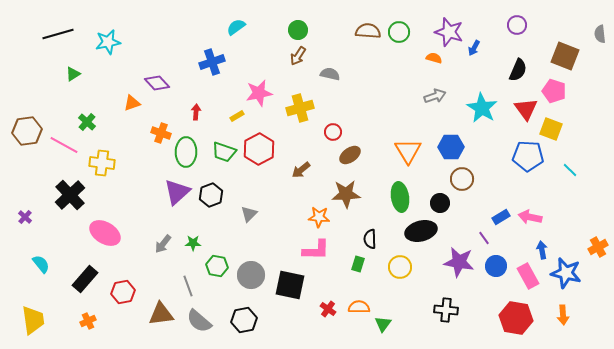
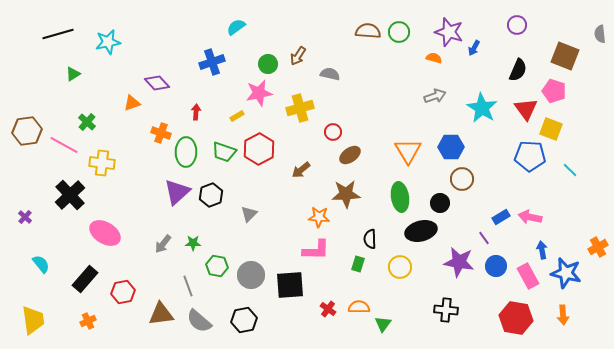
green circle at (298, 30): moved 30 px left, 34 px down
blue pentagon at (528, 156): moved 2 px right
black square at (290, 285): rotated 16 degrees counterclockwise
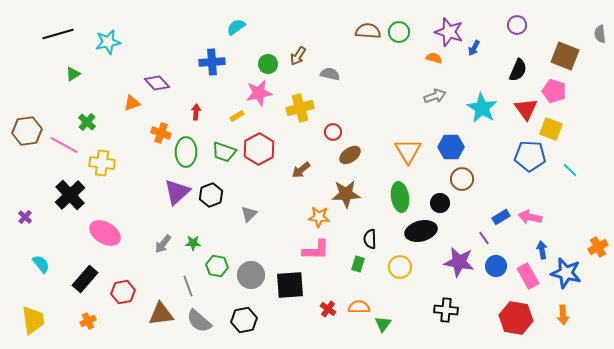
blue cross at (212, 62): rotated 15 degrees clockwise
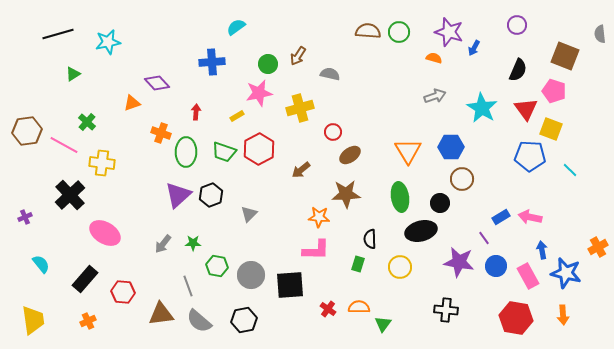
purple triangle at (177, 192): moved 1 px right, 3 px down
purple cross at (25, 217): rotated 24 degrees clockwise
red hexagon at (123, 292): rotated 15 degrees clockwise
